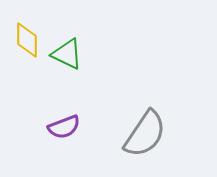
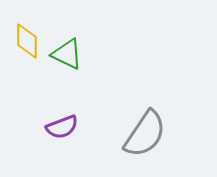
yellow diamond: moved 1 px down
purple semicircle: moved 2 px left
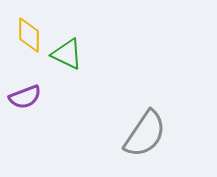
yellow diamond: moved 2 px right, 6 px up
purple semicircle: moved 37 px left, 30 px up
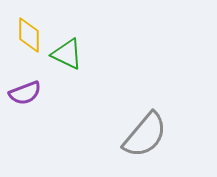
purple semicircle: moved 4 px up
gray semicircle: moved 1 px down; rotated 6 degrees clockwise
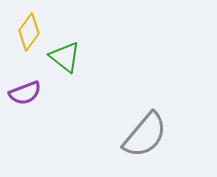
yellow diamond: moved 3 px up; rotated 36 degrees clockwise
green triangle: moved 2 px left, 3 px down; rotated 12 degrees clockwise
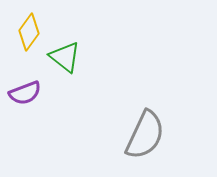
gray semicircle: rotated 15 degrees counterclockwise
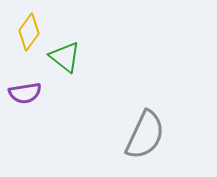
purple semicircle: rotated 12 degrees clockwise
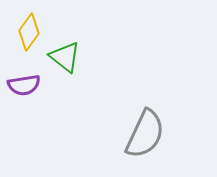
purple semicircle: moved 1 px left, 8 px up
gray semicircle: moved 1 px up
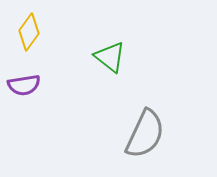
green triangle: moved 45 px right
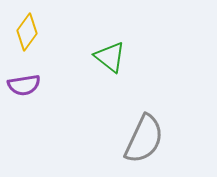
yellow diamond: moved 2 px left
gray semicircle: moved 1 px left, 5 px down
